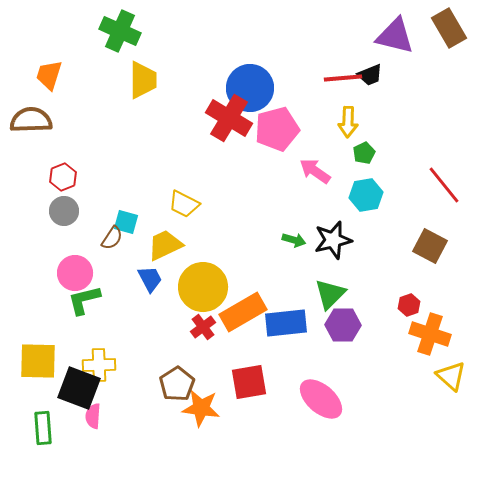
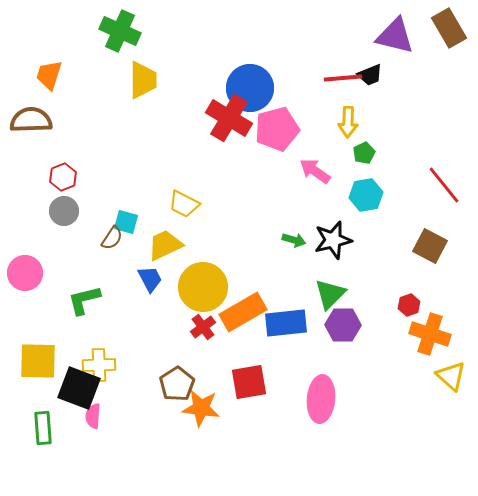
pink circle at (75, 273): moved 50 px left
pink ellipse at (321, 399): rotated 54 degrees clockwise
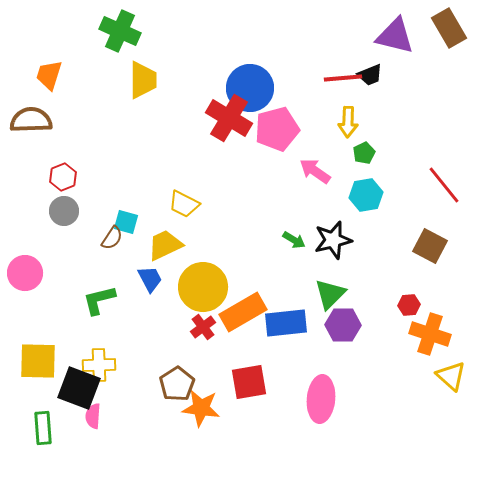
green arrow at (294, 240): rotated 15 degrees clockwise
green L-shape at (84, 300): moved 15 px right
red hexagon at (409, 305): rotated 15 degrees clockwise
